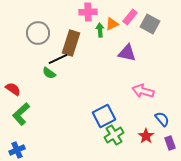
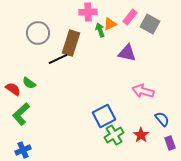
orange triangle: moved 2 px left
green arrow: rotated 16 degrees counterclockwise
green semicircle: moved 20 px left, 10 px down
red star: moved 5 px left, 1 px up
blue cross: moved 6 px right
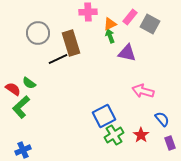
green arrow: moved 10 px right, 6 px down
brown rectangle: rotated 35 degrees counterclockwise
green L-shape: moved 7 px up
